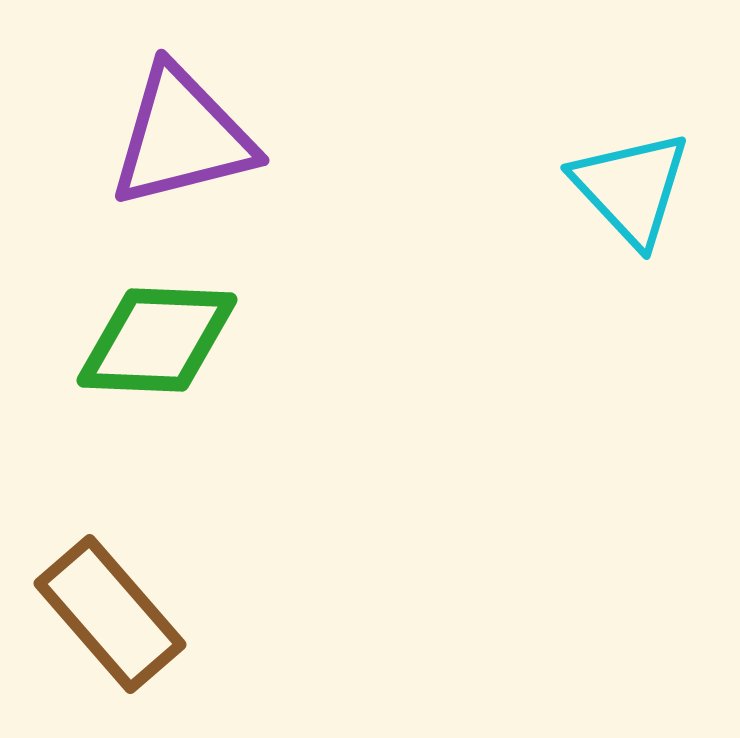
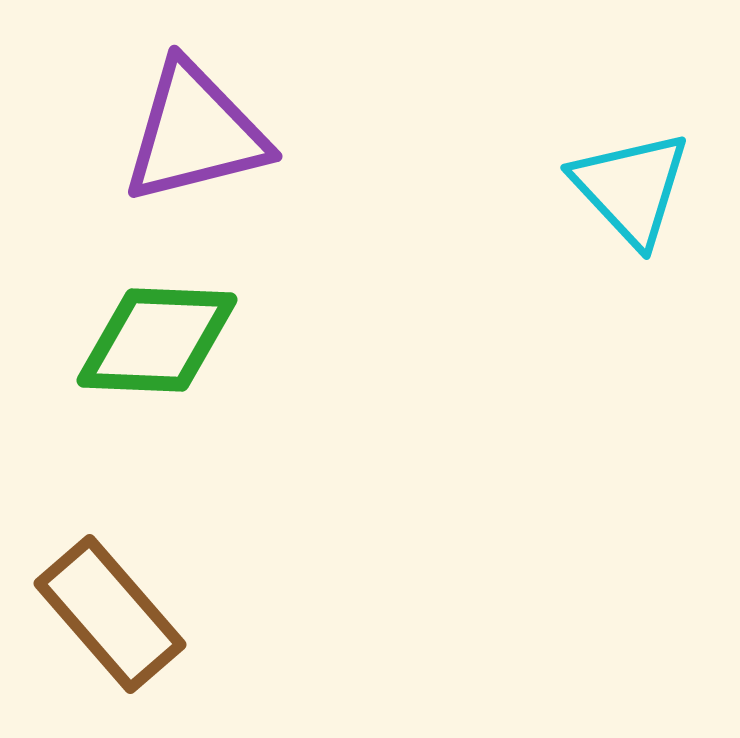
purple triangle: moved 13 px right, 4 px up
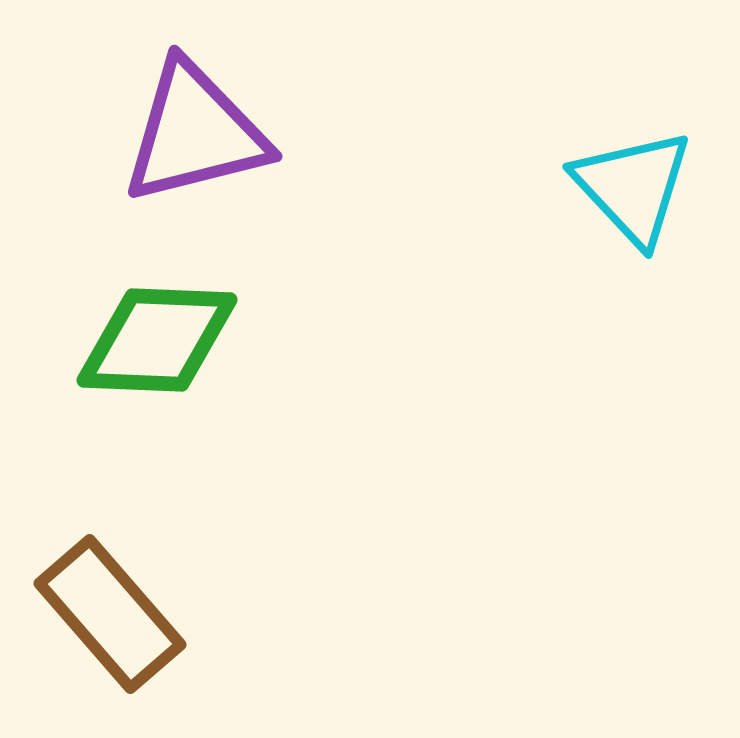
cyan triangle: moved 2 px right, 1 px up
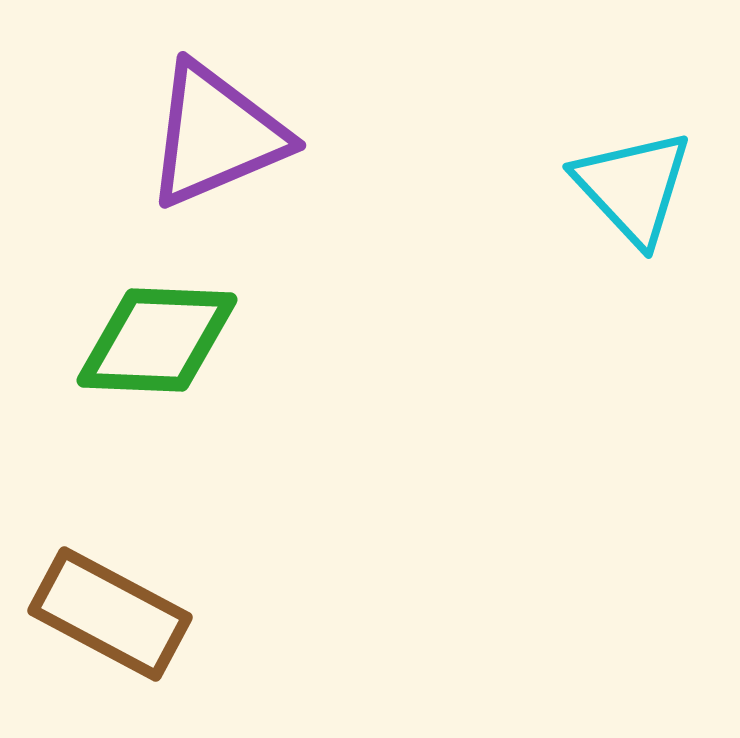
purple triangle: moved 21 px right, 2 px down; rotated 9 degrees counterclockwise
brown rectangle: rotated 21 degrees counterclockwise
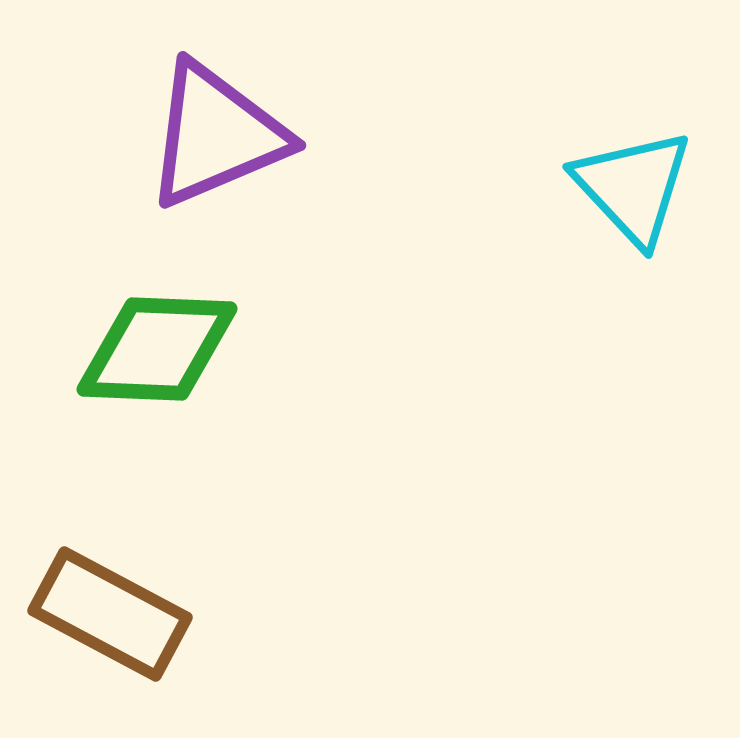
green diamond: moved 9 px down
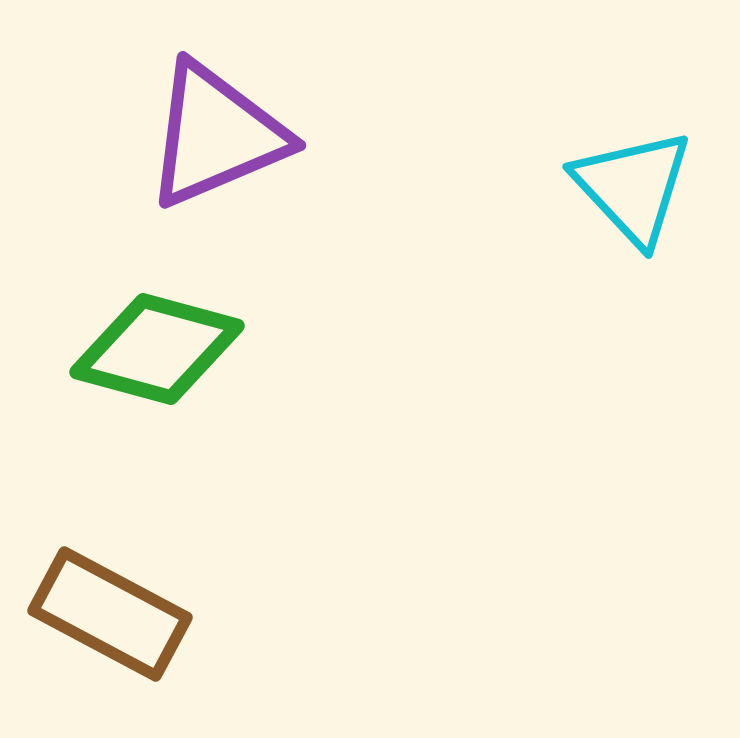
green diamond: rotated 13 degrees clockwise
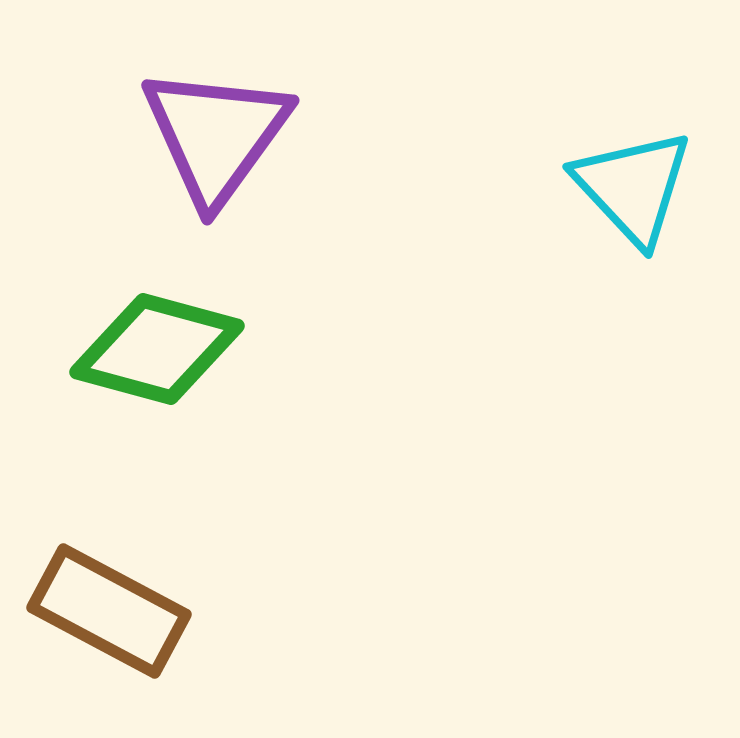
purple triangle: rotated 31 degrees counterclockwise
brown rectangle: moved 1 px left, 3 px up
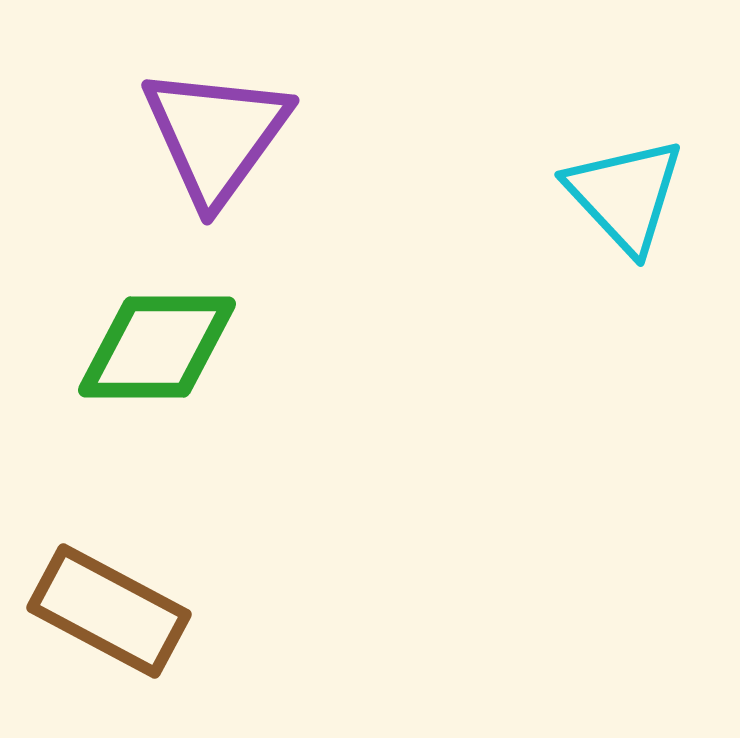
cyan triangle: moved 8 px left, 8 px down
green diamond: moved 2 px up; rotated 15 degrees counterclockwise
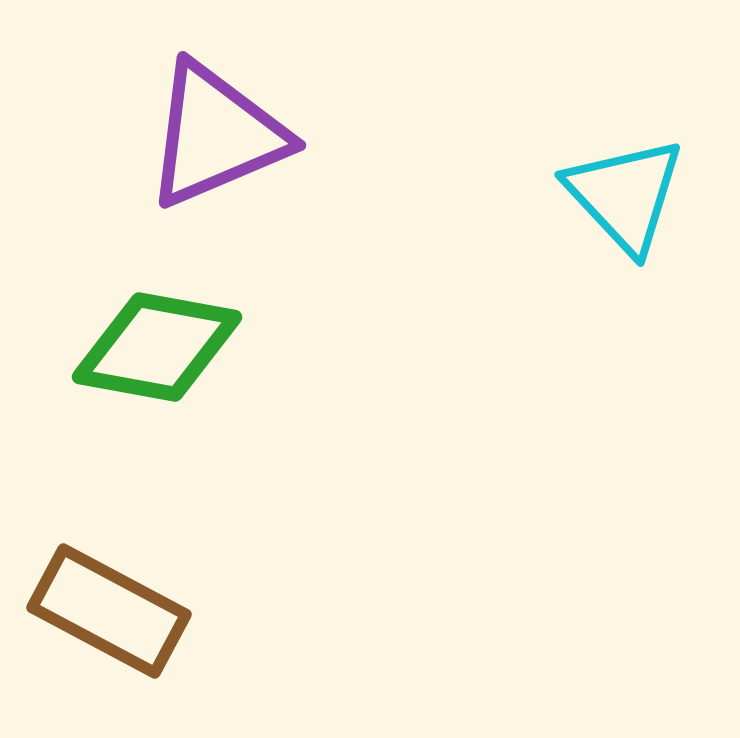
purple triangle: rotated 31 degrees clockwise
green diamond: rotated 10 degrees clockwise
